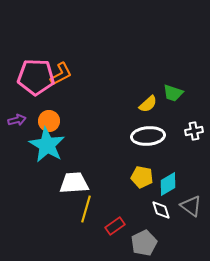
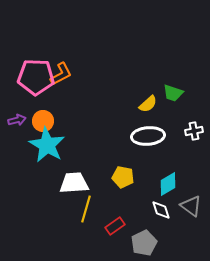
orange circle: moved 6 px left
yellow pentagon: moved 19 px left
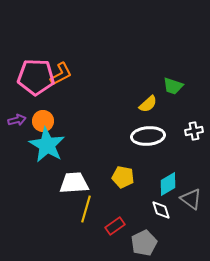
green trapezoid: moved 7 px up
gray triangle: moved 7 px up
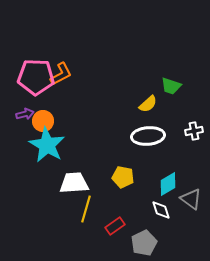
green trapezoid: moved 2 px left
purple arrow: moved 8 px right, 6 px up
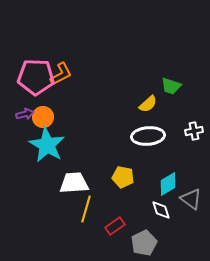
orange circle: moved 4 px up
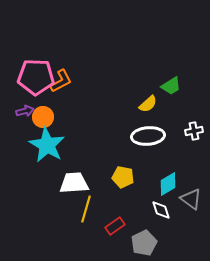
orange L-shape: moved 7 px down
green trapezoid: rotated 50 degrees counterclockwise
purple arrow: moved 3 px up
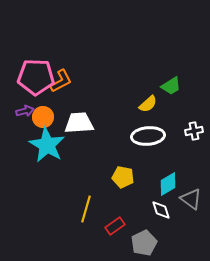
white trapezoid: moved 5 px right, 60 px up
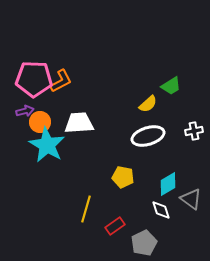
pink pentagon: moved 2 px left, 2 px down
orange circle: moved 3 px left, 5 px down
white ellipse: rotated 12 degrees counterclockwise
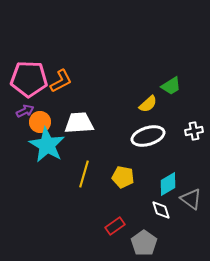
pink pentagon: moved 5 px left
purple arrow: rotated 12 degrees counterclockwise
yellow line: moved 2 px left, 35 px up
gray pentagon: rotated 10 degrees counterclockwise
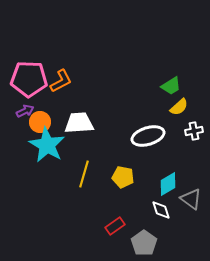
yellow semicircle: moved 31 px right, 3 px down
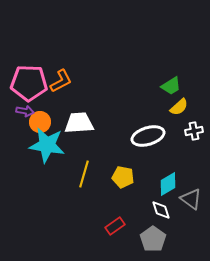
pink pentagon: moved 4 px down
purple arrow: rotated 36 degrees clockwise
cyan star: rotated 21 degrees counterclockwise
gray pentagon: moved 9 px right, 4 px up
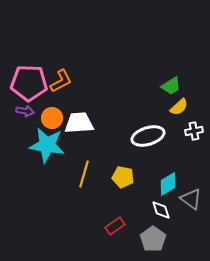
orange circle: moved 12 px right, 4 px up
